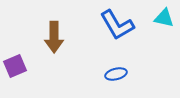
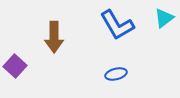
cyan triangle: rotated 50 degrees counterclockwise
purple square: rotated 25 degrees counterclockwise
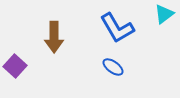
cyan triangle: moved 4 px up
blue L-shape: moved 3 px down
blue ellipse: moved 3 px left, 7 px up; rotated 50 degrees clockwise
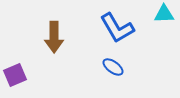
cyan triangle: rotated 35 degrees clockwise
purple square: moved 9 px down; rotated 25 degrees clockwise
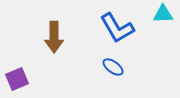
cyan triangle: moved 1 px left
purple square: moved 2 px right, 4 px down
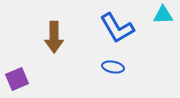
cyan triangle: moved 1 px down
blue ellipse: rotated 25 degrees counterclockwise
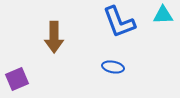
blue L-shape: moved 2 px right, 6 px up; rotated 9 degrees clockwise
